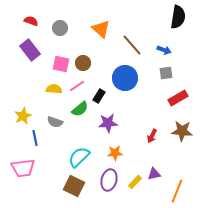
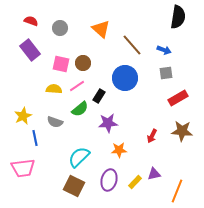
orange star: moved 4 px right, 3 px up
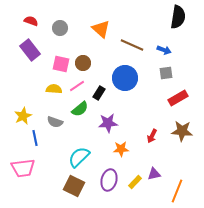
brown line: rotated 25 degrees counterclockwise
black rectangle: moved 3 px up
orange star: moved 2 px right, 1 px up
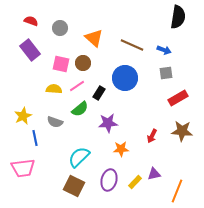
orange triangle: moved 7 px left, 9 px down
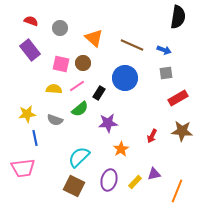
yellow star: moved 4 px right, 2 px up; rotated 18 degrees clockwise
gray semicircle: moved 2 px up
orange star: rotated 28 degrees counterclockwise
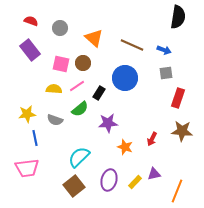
red rectangle: rotated 42 degrees counterclockwise
red arrow: moved 3 px down
orange star: moved 4 px right, 2 px up; rotated 21 degrees counterclockwise
pink trapezoid: moved 4 px right
brown square: rotated 25 degrees clockwise
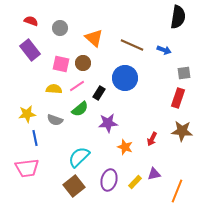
gray square: moved 18 px right
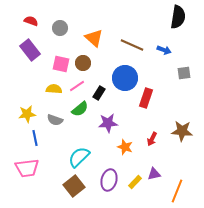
red rectangle: moved 32 px left
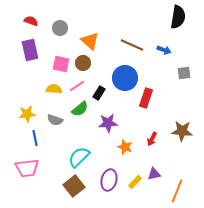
orange triangle: moved 4 px left, 3 px down
purple rectangle: rotated 25 degrees clockwise
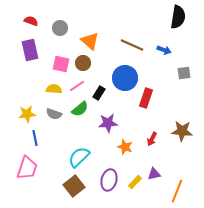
gray semicircle: moved 1 px left, 6 px up
pink trapezoid: rotated 65 degrees counterclockwise
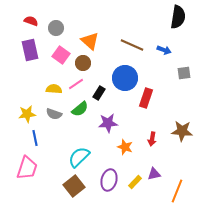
gray circle: moved 4 px left
pink square: moved 9 px up; rotated 24 degrees clockwise
pink line: moved 1 px left, 2 px up
red arrow: rotated 16 degrees counterclockwise
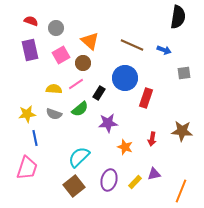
pink square: rotated 24 degrees clockwise
orange line: moved 4 px right
